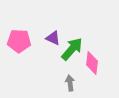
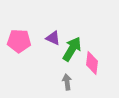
green arrow: rotated 10 degrees counterclockwise
gray arrow: moved 3 px left, 1 px up
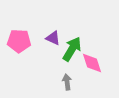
pink diamond: rotated 25 degrees counterclockwise
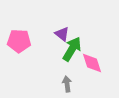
purple triangle: moved 9 px right, 4 px up; rotated 14 degrees clockwise
gray arrow: moved 2 px down
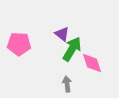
pink pentagon: moved 3 px down
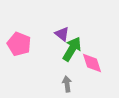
pink pentagon: rotated 20 degrees clockwise
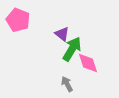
pink pentagon: moved 1 px left, 24 px up
pink diamond: moved 4 px left
gray arrow: rotated 21 degrees counterclockwise
